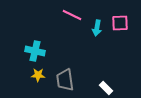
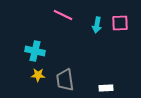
pink line: moved 9 px left
cyan arrow: moved 3 px up
white rectangle: rotated 48 degrees counterclockwise
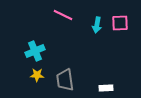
cyan cross: rotated 36 degrees counterclockwise
yellow star: moved 1 px left
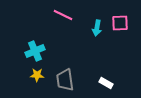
cyan arrow: moved 3 px down
white rectangle: moved 5 px up; rotated 32 degrees clockwise
